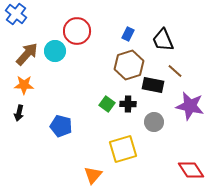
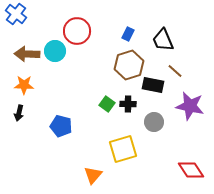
brown arrow: rotated 130 degrees counterclockwise
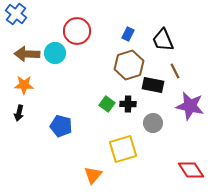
cyan circle: moved 2 px down
brown line: rotated 21 degrees clockwise
gray circle: moved 1 px left, 1 px down
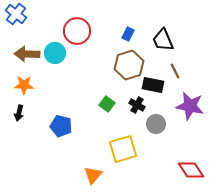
black cross: moved 9 px right, 1 px down; rotated 28 degrees clockwise
gray circle: moved 3 px right, 1 px down
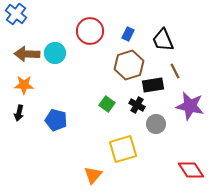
red circle: moved 13 px right
black rectangle: rotated 20 degrees counterclockwise
blue pentagon: moved 5 px left, 6 px up
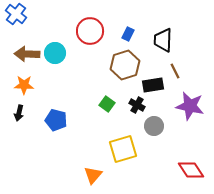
black trapezoid: rotated 25 degrees clockwise
brown hexagon: moved 4 px left
gray circle: moved 2 px left, 2 px down
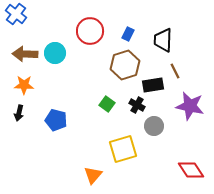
brown arrow: moved 2 px left
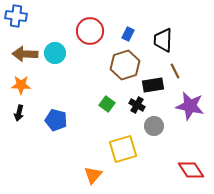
blue cross: moved 2 px down; rotated 30 degrees counterclockwise
orange star: moved 3 px left
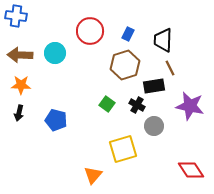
brown arrow: moved 5 px left, 1 px down
brown line: moved 5 px left, 3 px up
black rectangle: moved 1 px right, 1 px down
